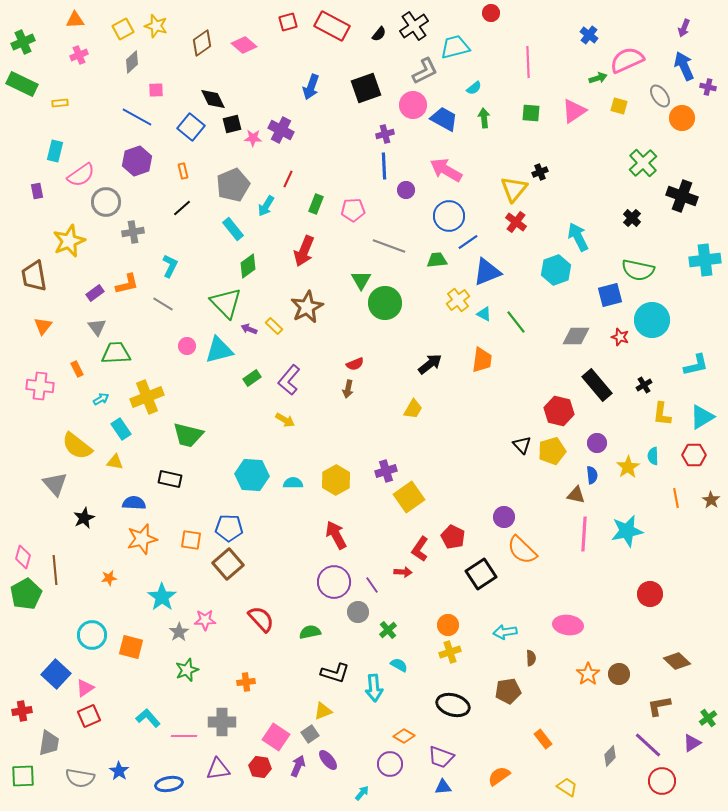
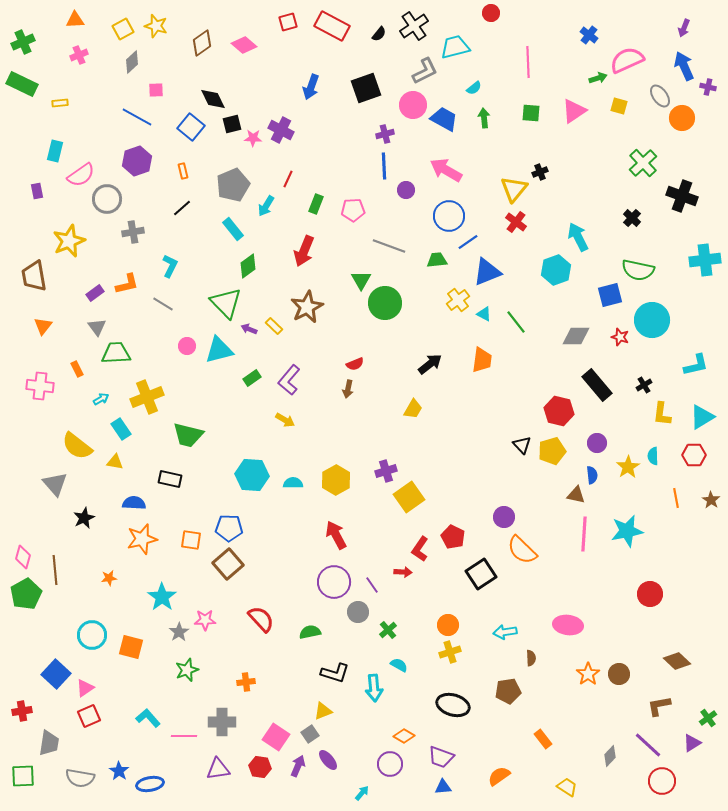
gray circle at (106, 202): moved 1 px right, 3 px up
blue ellipse at (169, 784): moved 19 px left
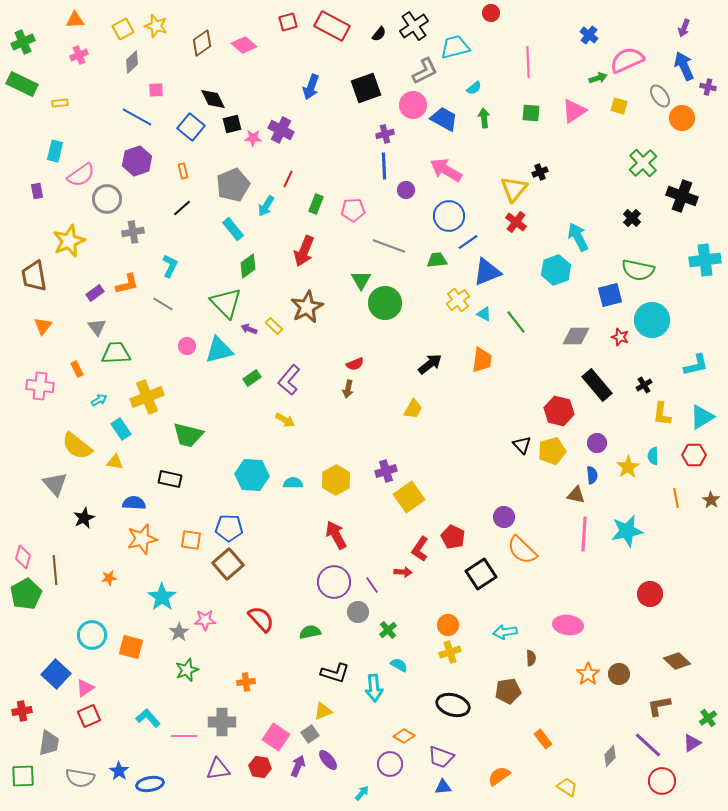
cyan arrow at (101, 399): moved 2 px left, 1 px down
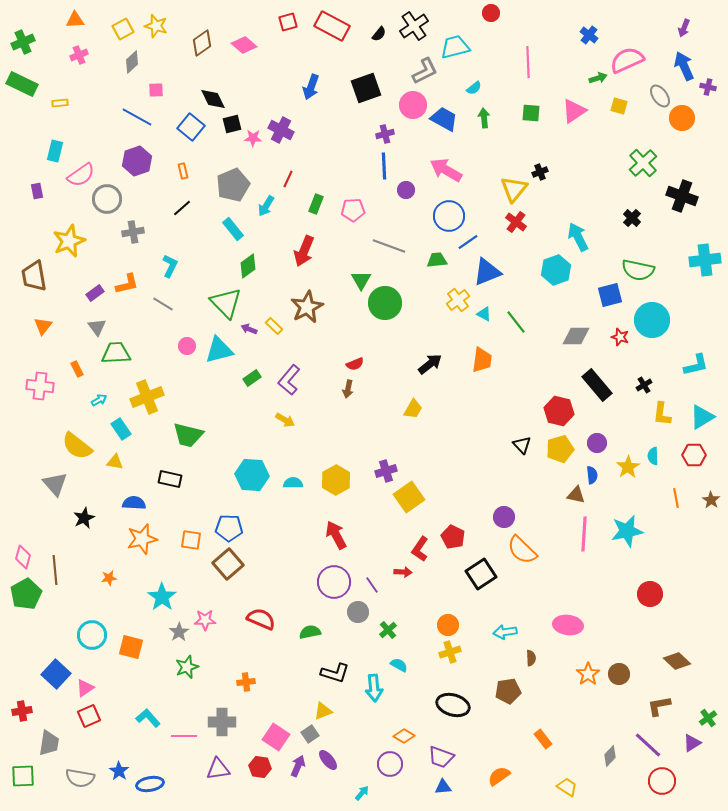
yellow pentagon at (552, 451): moved 8 px right, 2 px up
red semicircle at (261, 619): rotated 24 degrees counterclockwise
green star at (187, 670): moved 3 px up
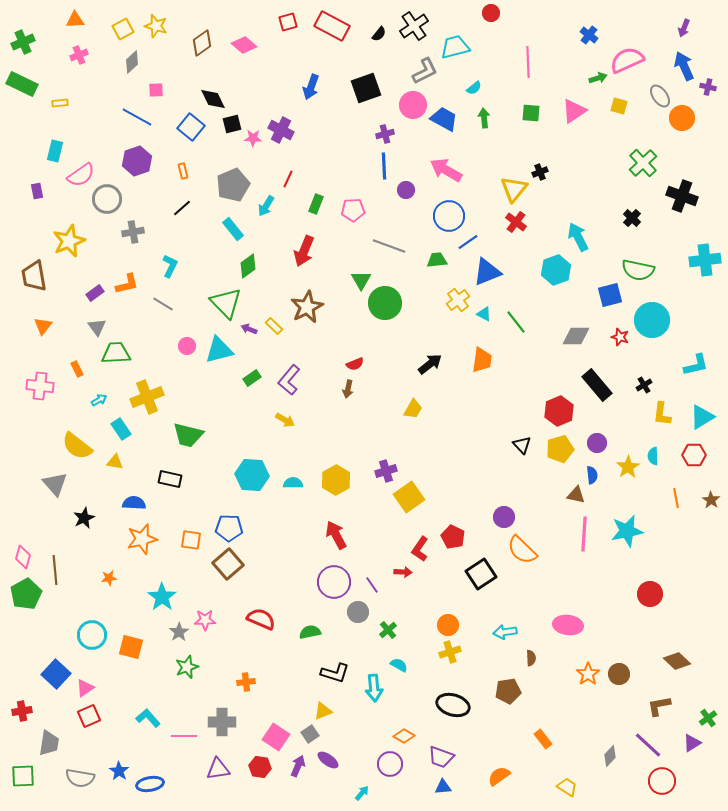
red hexagon at (559, 411): rotated 24 degrees clockwise
purple ellipse at (328, 760): rotated 15 degrees counterclockwise
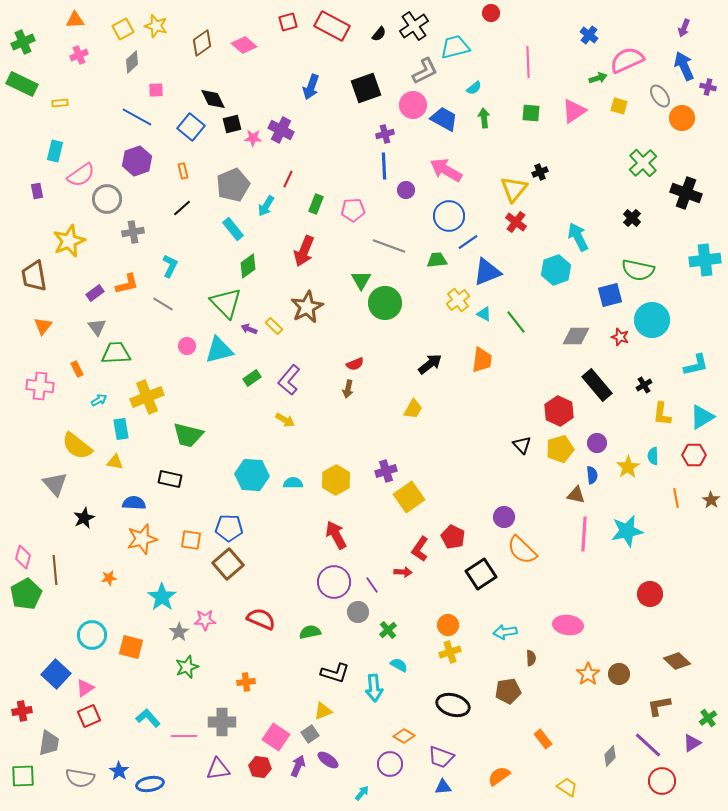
black cross at (682, 196): moved 4 px right, 3 px up
red hexagon at (559, 411): rotated 12 degrees counterclockwise
cyan rectangle at (121, 429): rotated 25 degrees clockwise
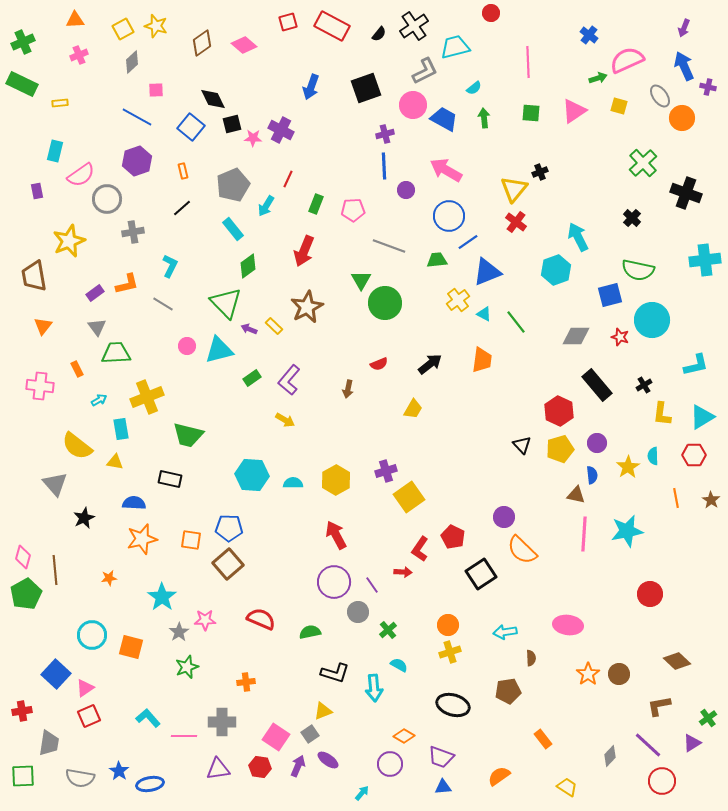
red semicircle at (355, 364): moved 24 px right
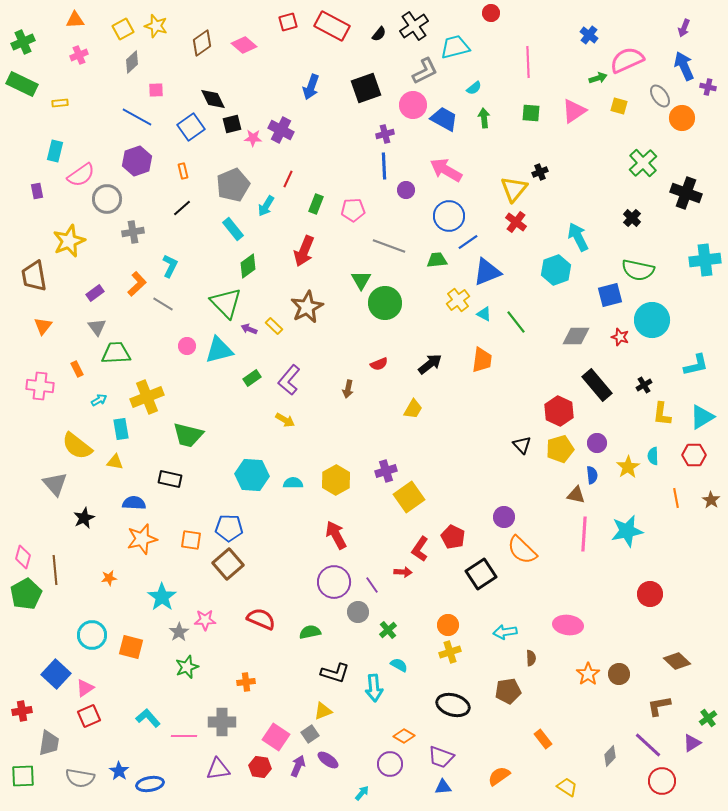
blue square at (191, 127): rotated 16 degrees clockwise
orange L-shape at (127, 284): moved 10 px right; rotated 30 degrees counterclockwise
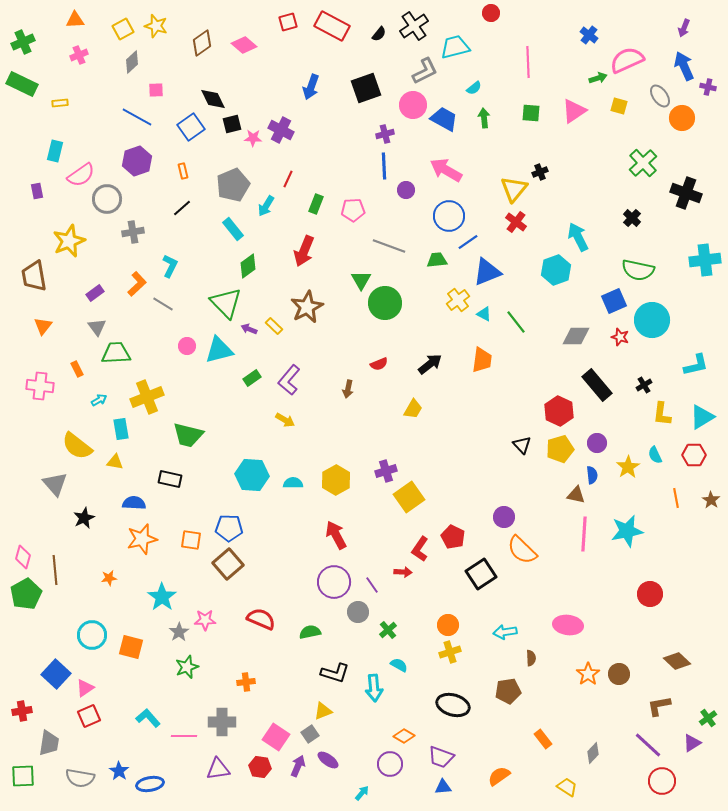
blue square at (610, 295): moved 4 px right, 6 px down; rotated 10 degrees counterclockwise
cyan semicircle at (653, 456): moved 2 px right, 1 px up; rotated 24 degrees counterclockwise
gray diamond at (610, 756): moved 17 px left, 3 px up
